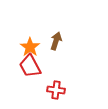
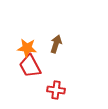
brown arrow: moved 3 px down
orange star: moved 3 px left, 1 px down; rotated 30 degrees counterclockwise
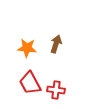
red trapezoid: moved 17 px down
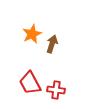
brown arrow: moved 4 px left
orange star: moved 5 px right, 14 px up; rotated 30 degrees counterclockwise
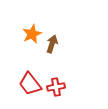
red trapezoid: moved 1 px down; rotated 10 degrees counterclockwise
red cross: moved 3 px up; rotated 18 degrees counterclockwise
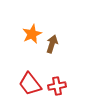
red cross: moved 1 px right, 1 px up
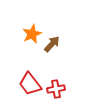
brown arrow: rotated 24 degrees clockwise
red cross: moved 1 px left, 3 px down
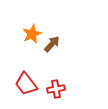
red trapezoid: moved 4 px left
